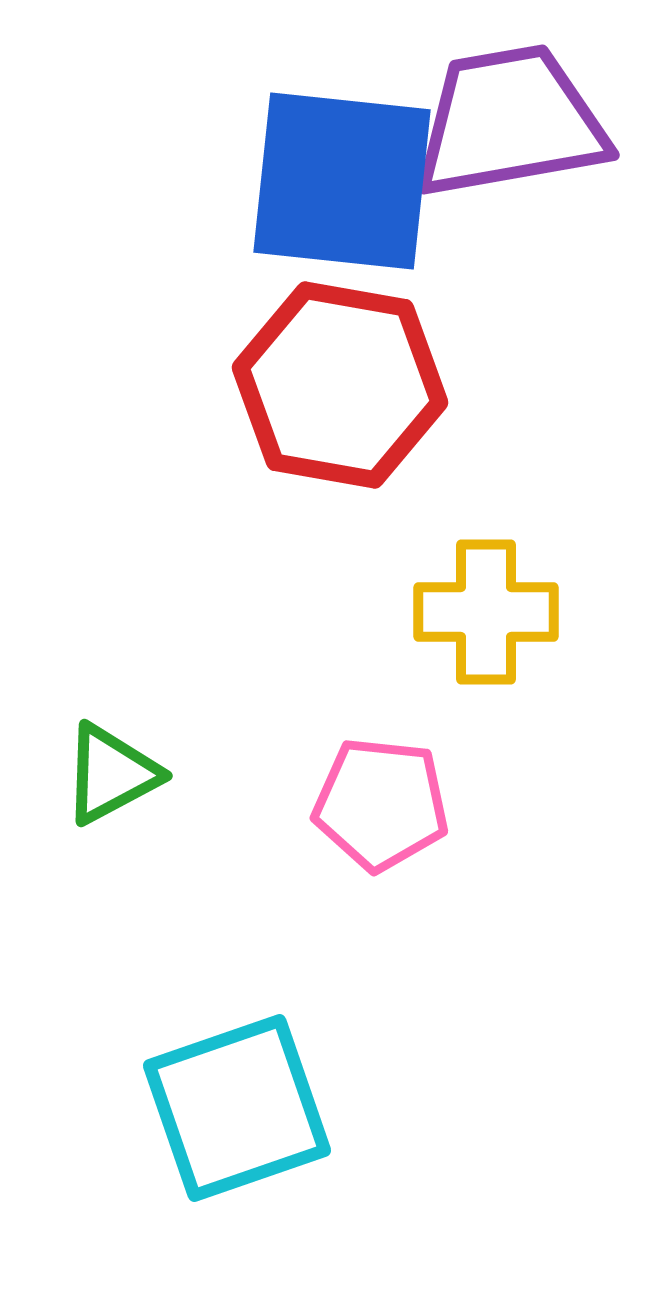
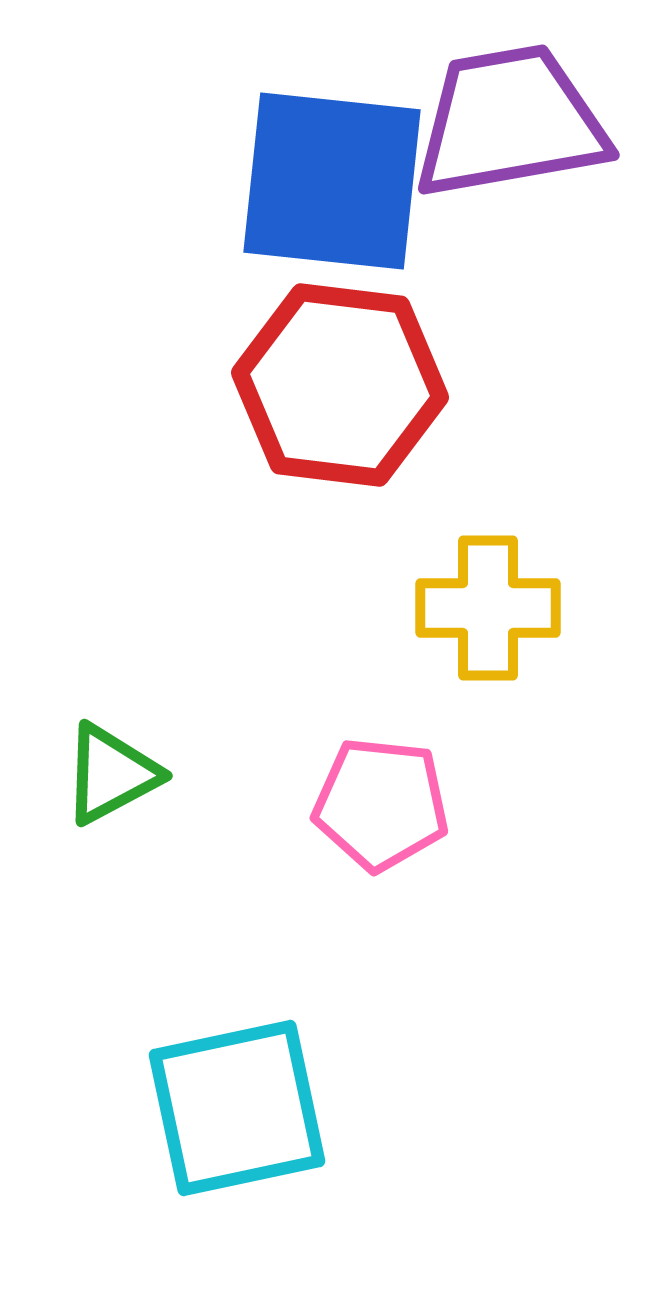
blue square: moved 10 px left
red hexagon: rotated 3 degrees counterclockwise
yellow cross: moved 2 px right, 4 px up
cyan square: rotated 7 degrees clockwise
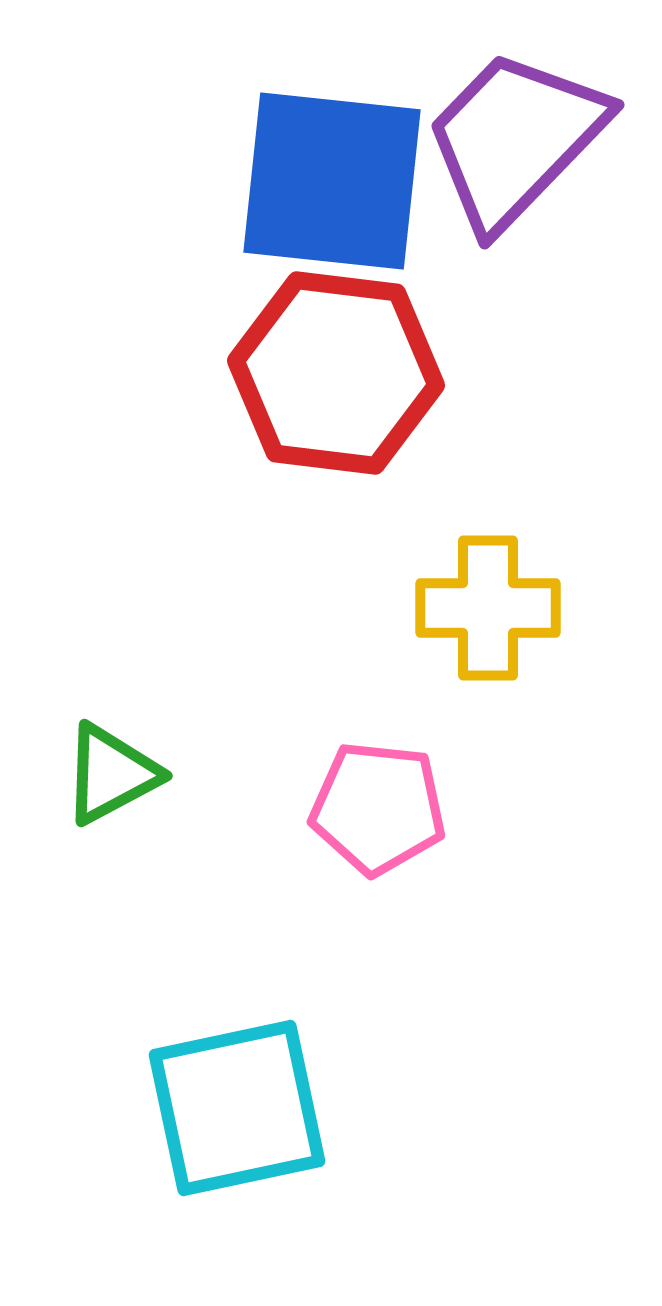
purple trapezoid: moved 5 px right, 17 px down; rotated 36 degrees counterclockwise
red hexagon: moved 4 px left, 12 px up
pink pentagon: moved 3 px left, 4 px down
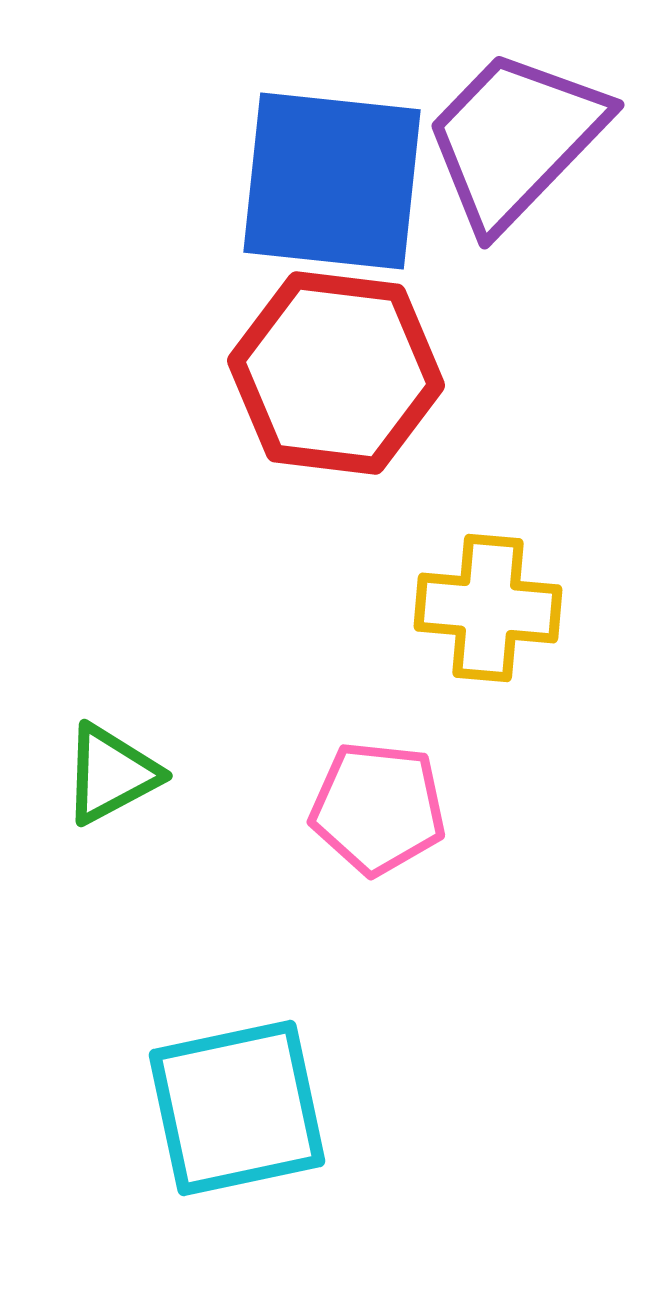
yellow cross: rotated 5 degrees clockwise
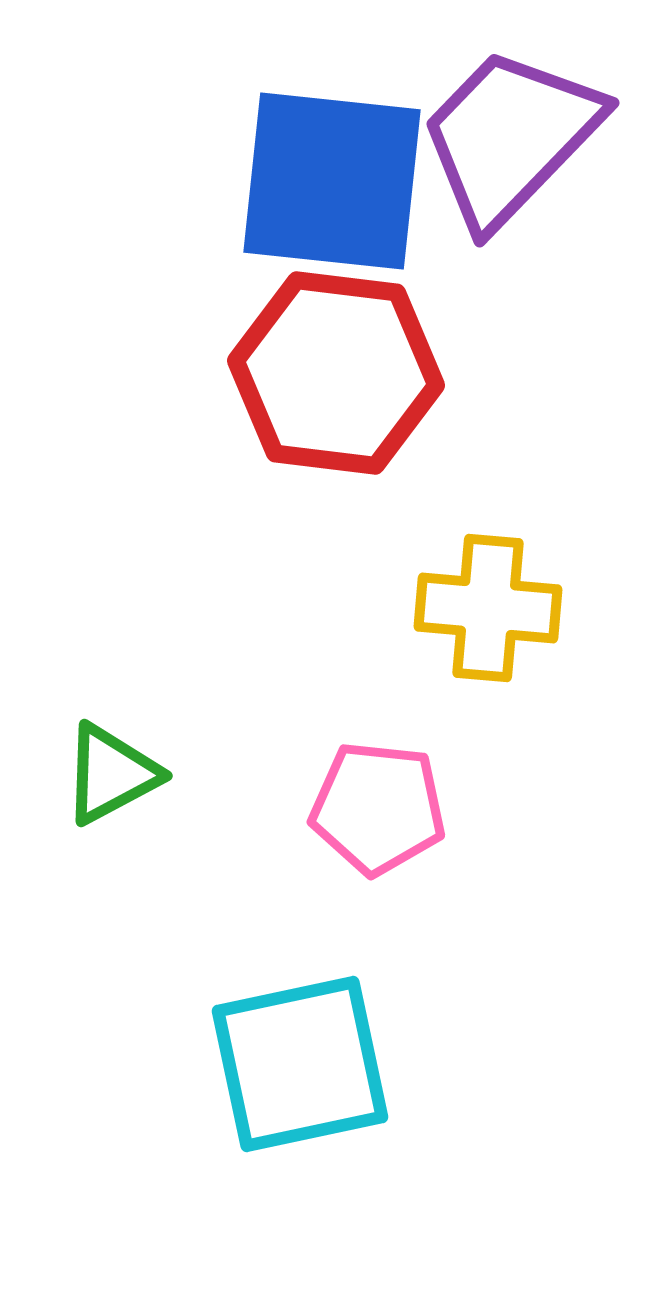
purple trapezoid: moved 5 px left, 2 px up
cyan square: moved 63 px right, 44 px up
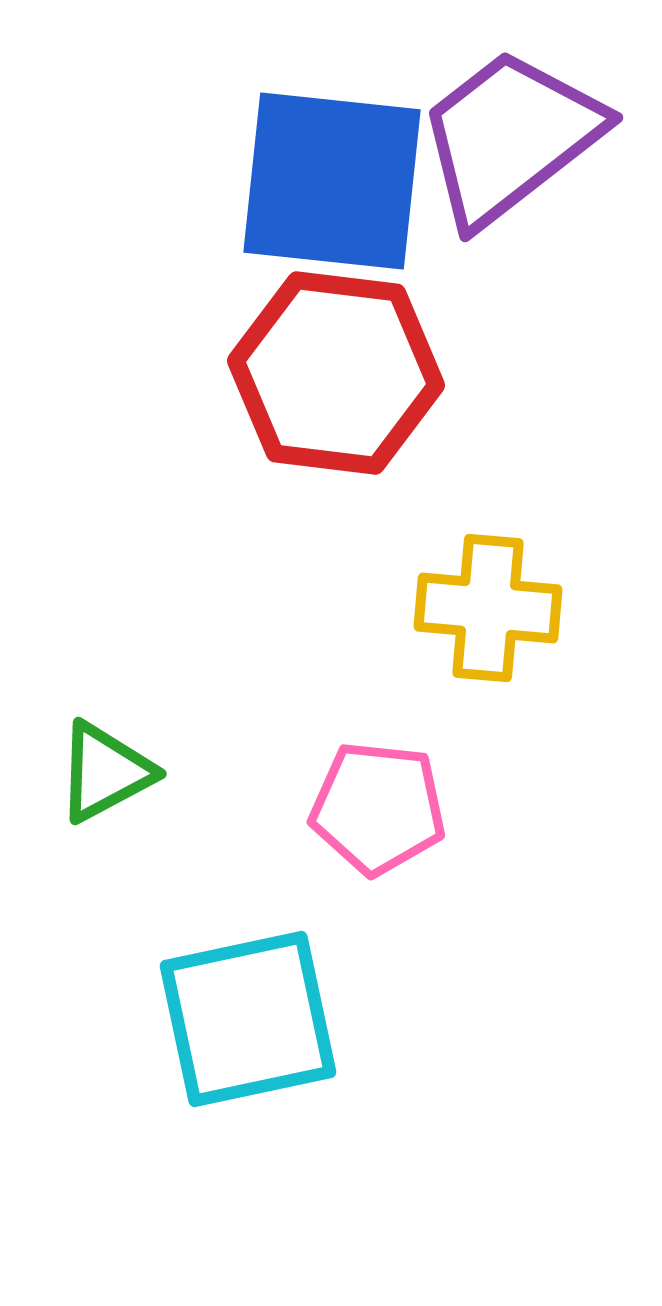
purple trapezoid: rotated 8 degrees clockwise
green triangle: moved 6 px left, 2 px up
cyan square: moved 52 px left, 45 px up
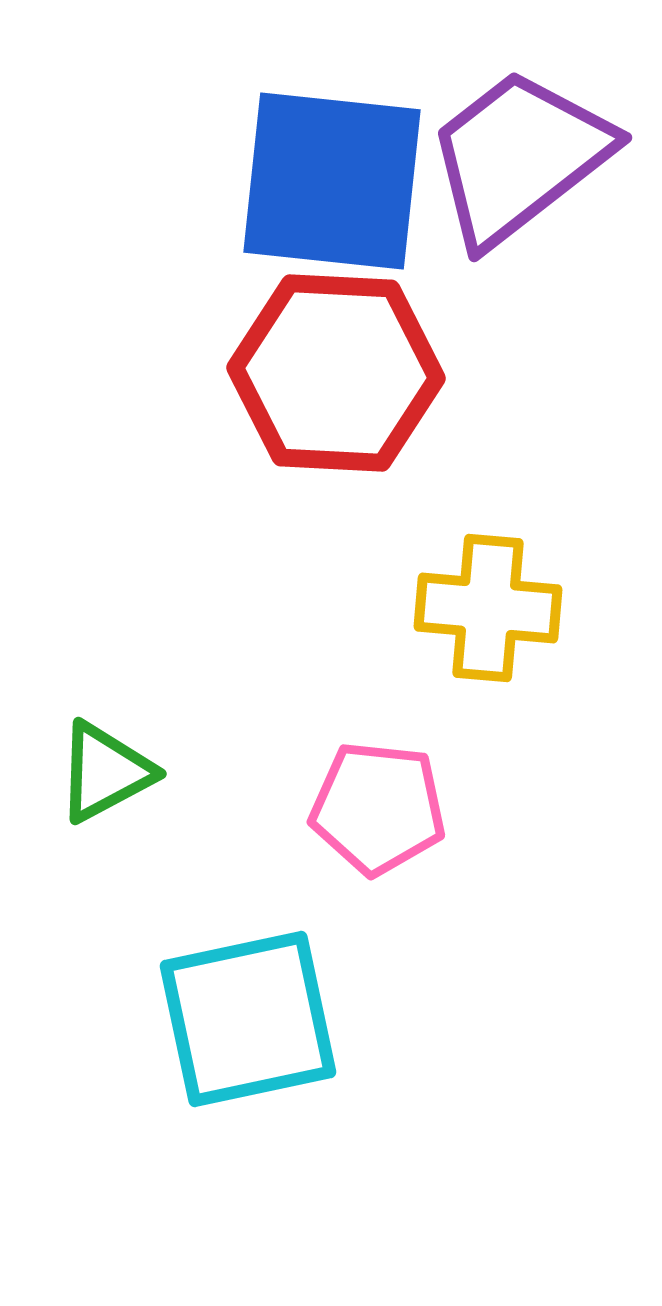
purple trapezoid: moved 9 px right, 20 px down
red hexagon: rotated 4 degrees counterclockwise
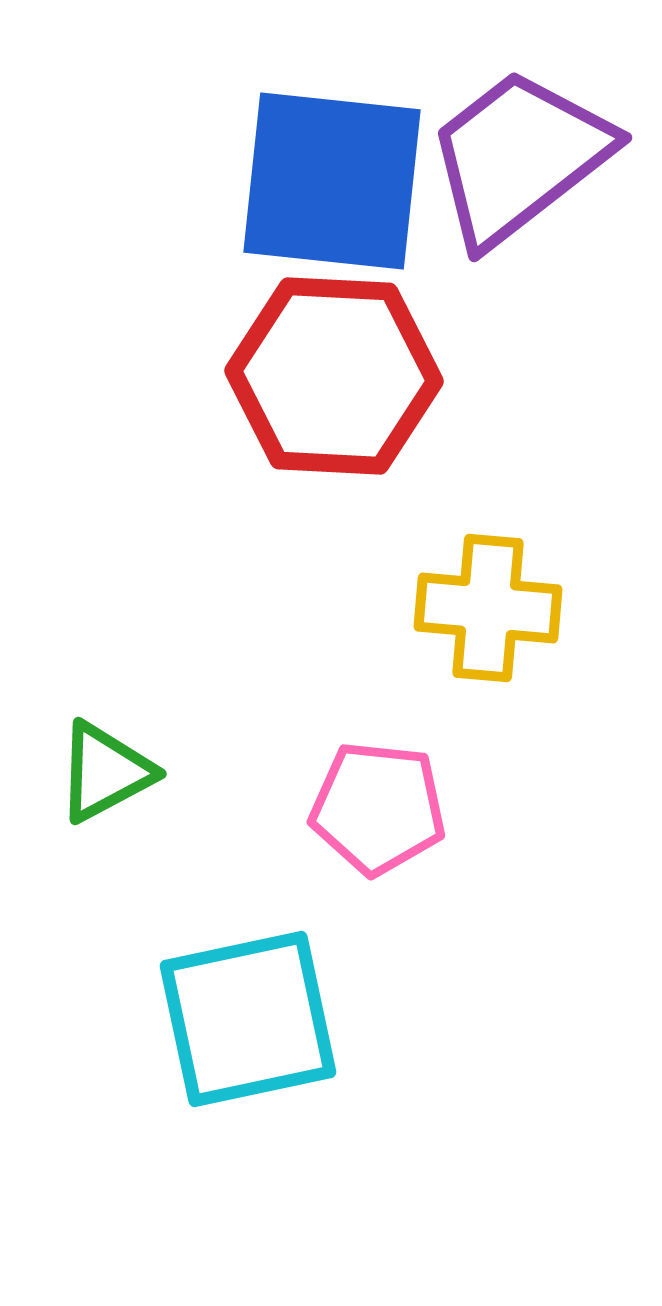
red hexagon: moved 2 px left, 3 px down
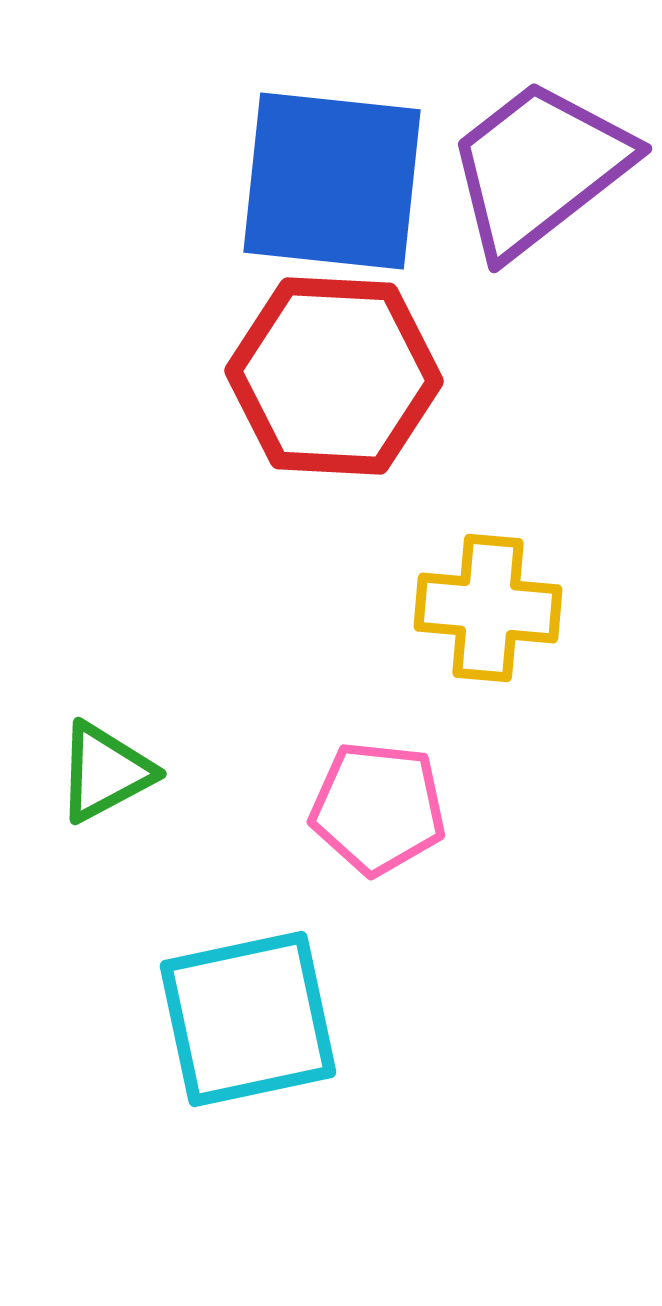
purple trapezoid: moved 20 px right, 11 px down
